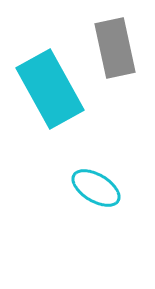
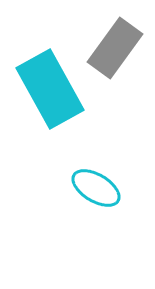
gray rectangle: rotated 48 degrees clockwise
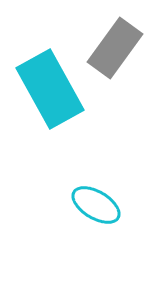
cyan ellipse: moved 17 px down
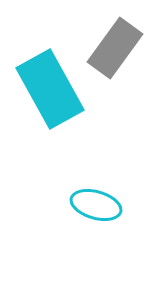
cyan ellipse: rotated 15 degrees counterclockwise
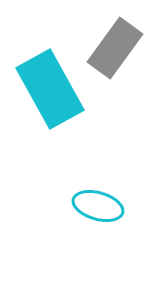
cyan ellipse: moved 2 px right, 1 px down
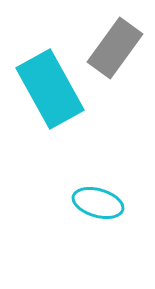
cyan ellipse: moved 3 px up
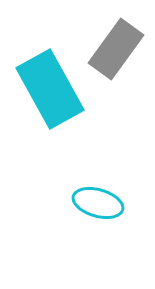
gray rectangle: moved 1 px right, 1 px down
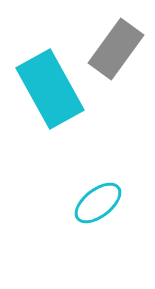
cyan ellipse: rotated 54 degrees counterclockwise
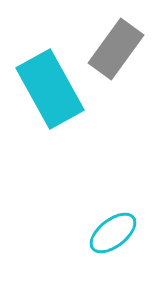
cyan ellipse: moved 15 px right, 30 px down
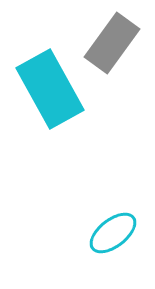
gray rectangle: moved 4 px left, 6 px up
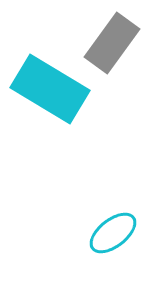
cyan rectangle: rotated 30 degrees counterclockwise
